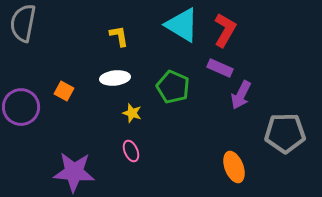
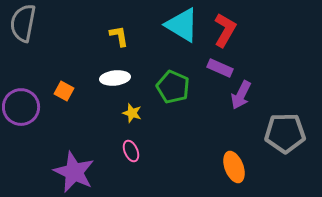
purple star: rotated 21 degrees clockwise
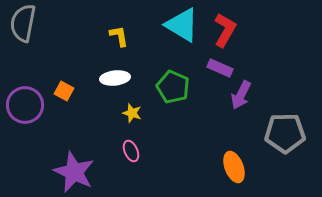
purple circle: moved 4 px right, 2 px up
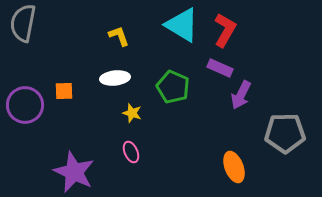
yellow L-shape: rotated 10 degrees counterclockwise
orange square: rotated 30 degrees counterclockwise
pink ellipse: moved 1 px down
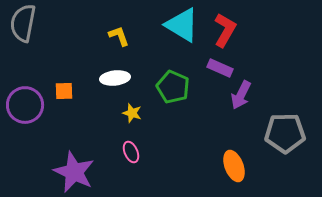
orange ellipse: moved 1 px up
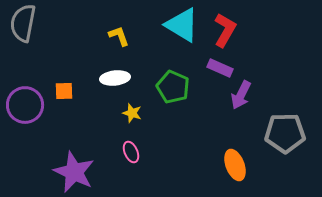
orange ellipse: moved 1 px right, 1 px up
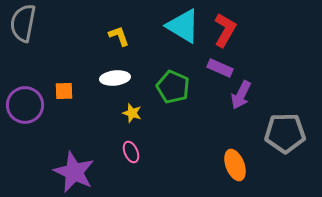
cyan triangle: moved 1 px right, 1 px down
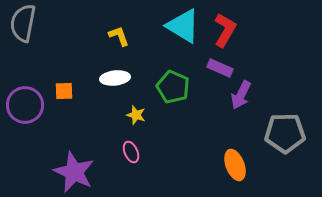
yellow star: moved 4 px right, 2 px down
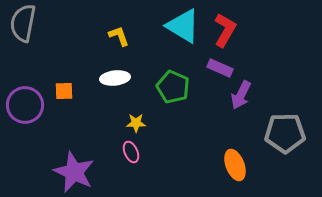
yellow star: moved 8 px down; rotated 18 degrees counterclockwise
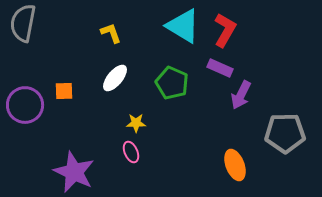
yellow L-shape: moved 8 px left, 3 px up
white ellipse: rotated 44 degrees counterclockwise
green pentagon: moved 1 px left, 4 px up
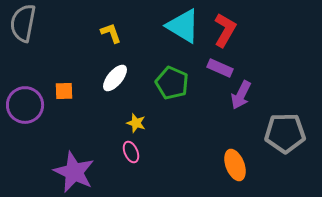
yellow star: rotated 18 degrees clockwise
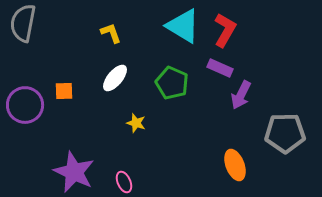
pink ellipse: moved 7 px left, 30 px down
